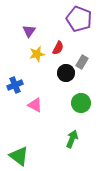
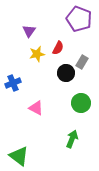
blue cross: moved 2 px left, 2 px up
pink triangle: moved 1 px right, 3 px down
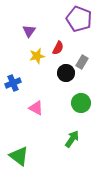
yellow star: moved 2 px down
green arrow: rotated 12 degrees clockwise
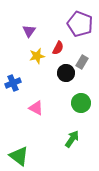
purple pentagon: moved 1 px right, 5 px down
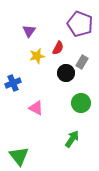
green triangle: rotated 15 degrees clockwise
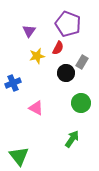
purple pentagon: moved 12 px left
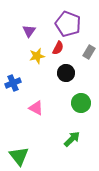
gray rectangle: moved 7 px right, 10 px up
green arrow: rotated 12 degrees clockwise
